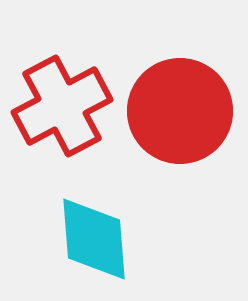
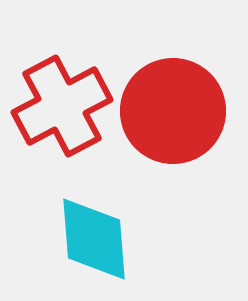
red circle: moved 7 px left
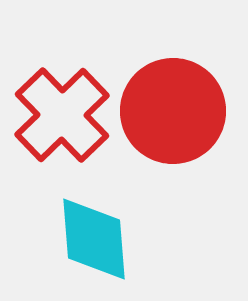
red cross: moved 9 px down; rotated 16 degrees counterclockwise
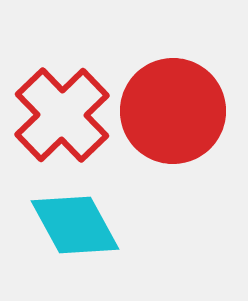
cyan diamond: moved 19 px left, 14 px up; rotated 24 degrees counterclockwise
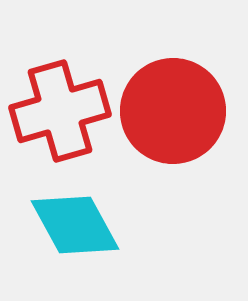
red cross: moved 2 px left, 4 px up; rotated 28 degrees clockwise
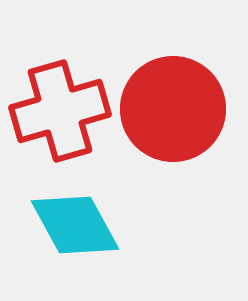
red circle: moved 2 px up
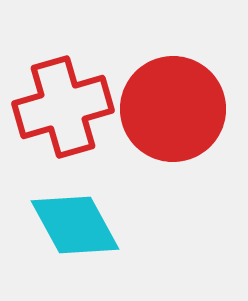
red cross: moved 3 px right, 4 px up
